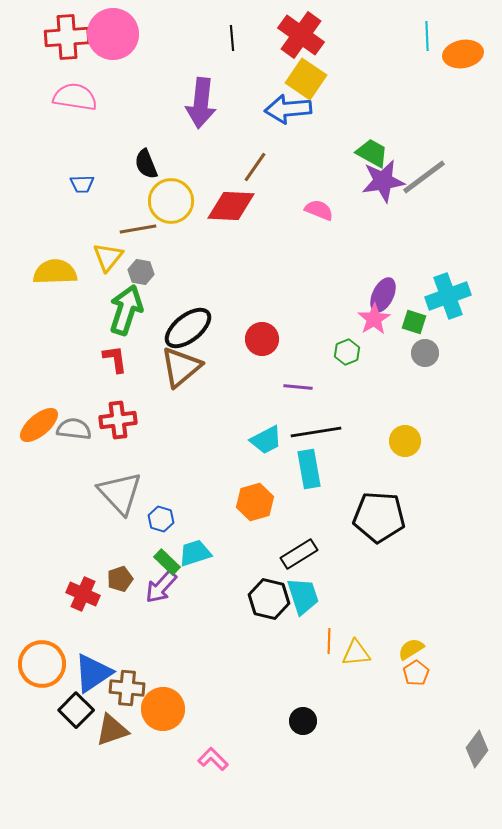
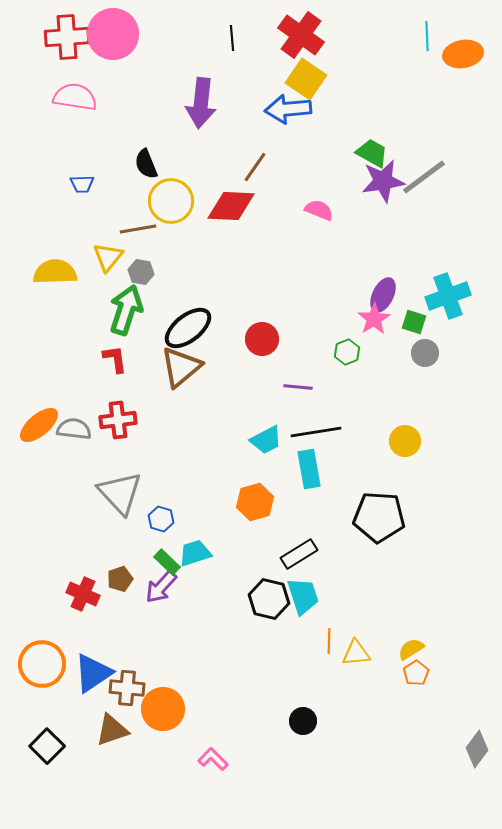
black square at (76, 710): moved 29 px left, 36 px down
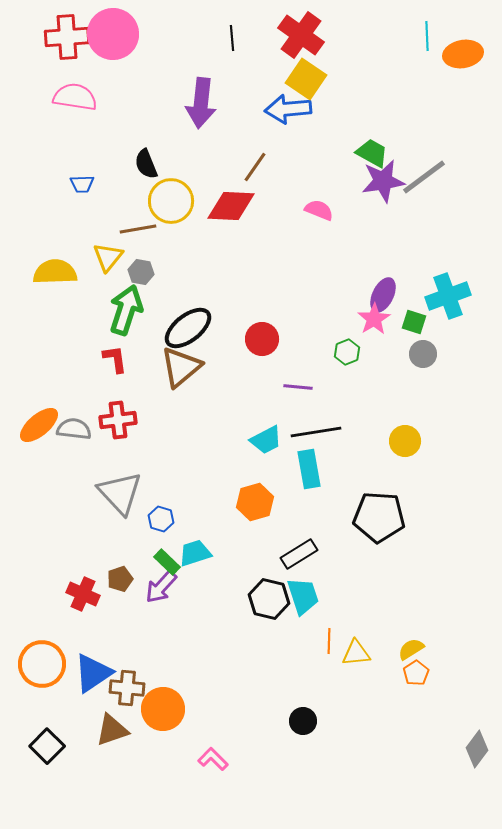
gray circle at (425, 353): moved 2 px left, 1 px down
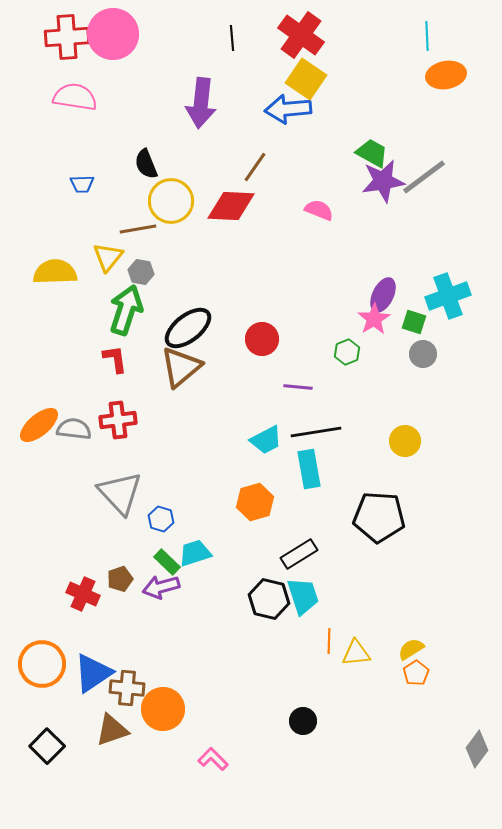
orange ellipse at (463, 54): moved 17 px left, 21 px down
purple arrow at (161, 587): rotated 33 degrees clockwise
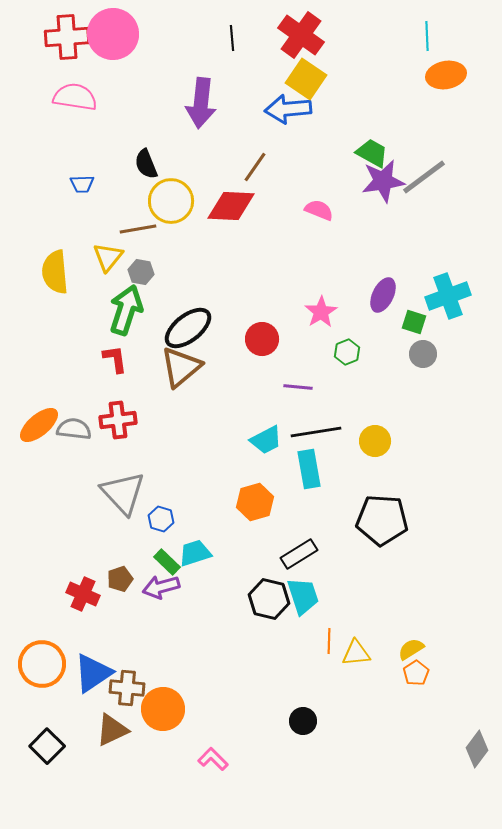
yellow semicircle at (55, 272): rotated 93 degrees counterclockwise
pink star at (374, 319): moved 53 px left, 7 px up
yellow circle at (405, 441): moved 30 px left
gray triangle at (120, 493): moved 3 px right
black pentagon at (379, 517): moved 3 px right, 3 px down
brown triangle at (112, 730): rotated 6 degrees counterclockwise
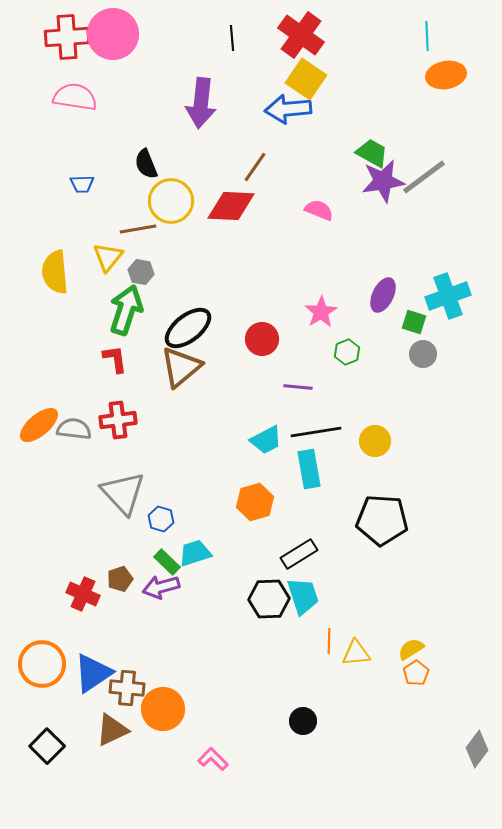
black hexagon at (269, 599): rotated 15 degrees counterclockwise
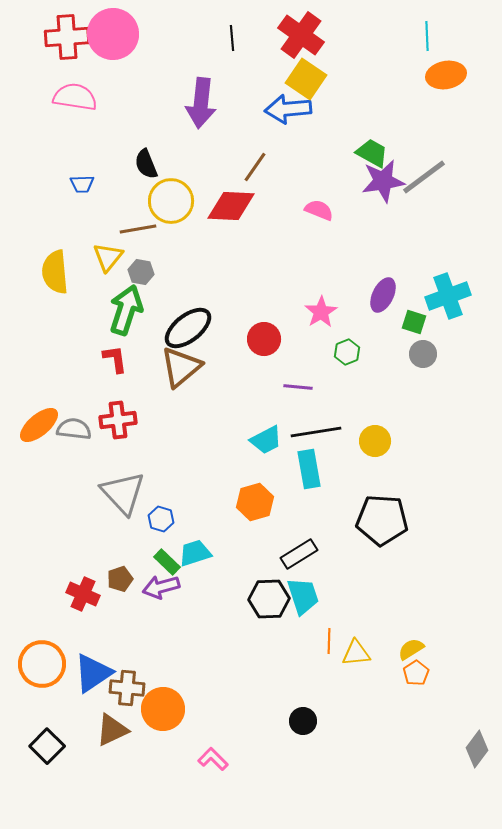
red circle at (262, 339): moved 2 px right
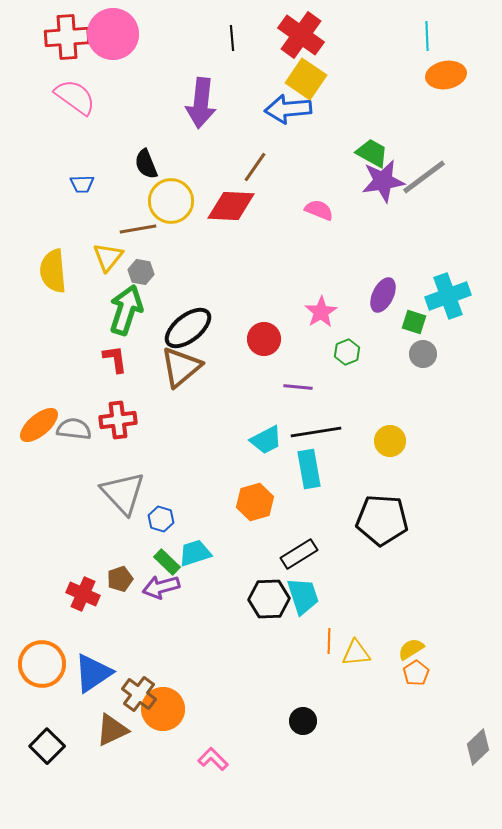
pink semicircle at (75, 97): rotated 27 degrees clockwise
yellow semicircle at (55, 272): moved 2 px left, 1 px up
yellow circle at (375, 441): moved 15 px right
brown cross at (127, 688): moved 12 px right, 6 px down; rotated 32 degrees clockwise
gray diamond at (477, 749): moved 1 px right, 2 px up; rotated 9 degrees clockwise
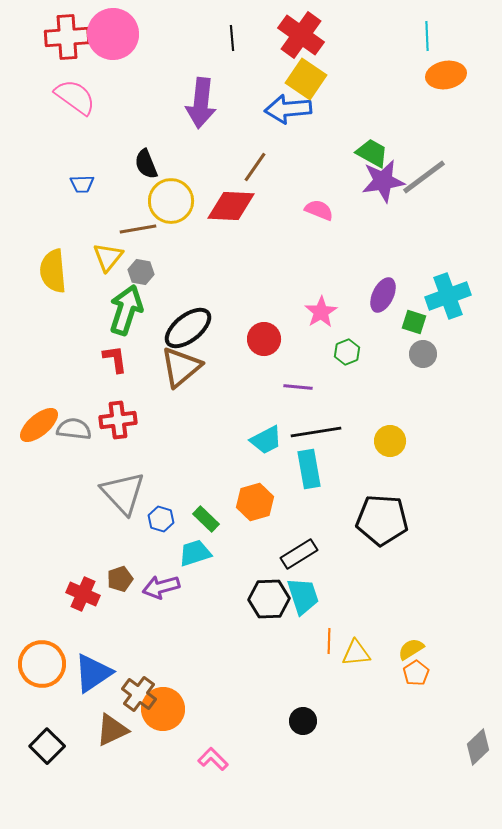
green rectangle at (167, 562): moved 39 px right, 43 px up
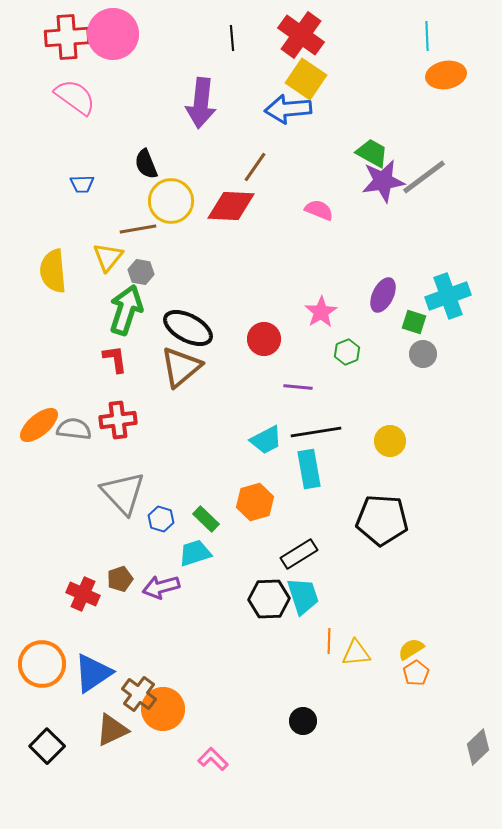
black ellipse at (188, 328): rotated 66 degrees clockwise
